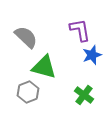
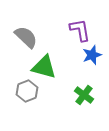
gray hexagon: moved 1 px left, 1 px up
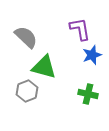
purple L-shape: moved 1 px up
green cross: moved 4 px right, 1 px up; rotated 24 degrees counterclockwise
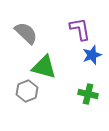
gray semicircle: moved 4 px up
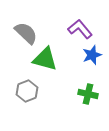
purple L-shape: rotated 30 degrees counterclockwise
green triangle: moved 1 px right, 8 px up
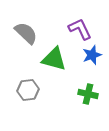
purple L-shape: rotated 15 degrees clockwise
green triangle: moved 9 px right
gray hexagon: moved 1 px right, 1 px up; rotated 15 degrees clockwise
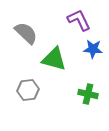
purple L-shape: moved 1 px left, 9 px up
blue star: moved 1 px right, 6 px up; rotated 24 degrees clockwise
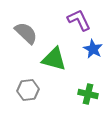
blue star: rotated 24 degrees clockwise
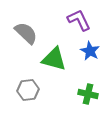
blue star: moved 3 px left, 2 px down
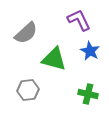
gray semicircle: rotated 95 degrees clockwise
